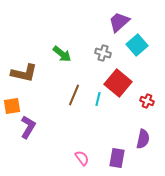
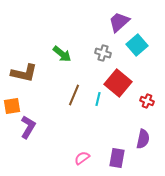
pink semicircle: rotated 91 degrees counterclockwise
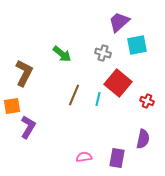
cyan square: rotated 30 degrees clockwise
brown L-shape: rotated 76 degrees counterclockwise
pink semicircle: moved 2 px right, 1 px up; rotated 28 degrees clockwise
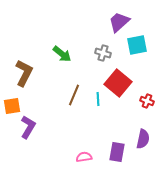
cyan line: rotated 16 degrees counterclockwise
purple rectangle: moved 6 px up
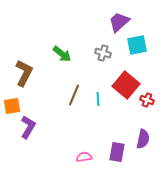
red square: moved 8 px right, 2 px down
red cross: moved 1 px up
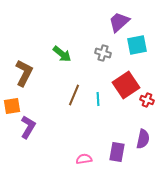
red square: rotated 16 degrees clockwise
pink semicircle: moved 2 px down
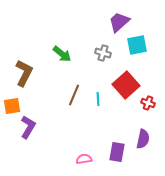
red square: rotated 8 degrees counterclockwise
red cross: moved 1 px right, 3 px down
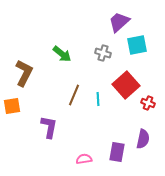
purple L-shape: moved 21 px right; rotated 20 degrees counterclockwise
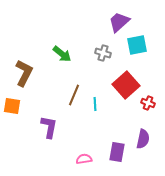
cyan line: moved 3 px left, 5 px down
orange square: rotated 18 degrees clockwise
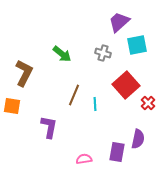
red cross: rotated 24 degrees clockwise
purple semicircle: moved 5 px left
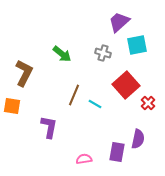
cyan line: rotated 56 degrees counterclockwise
